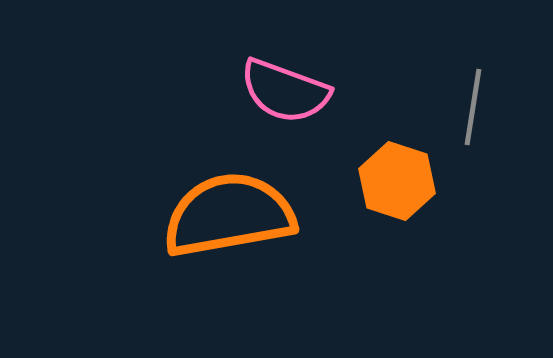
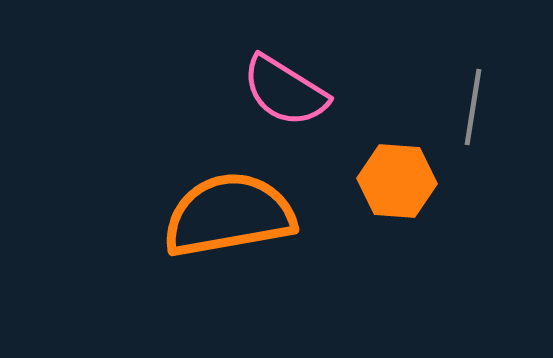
pink semicircle: rotated 12 degrees clockwise
orange hexagon: rotated 14 degrees counterclockwise
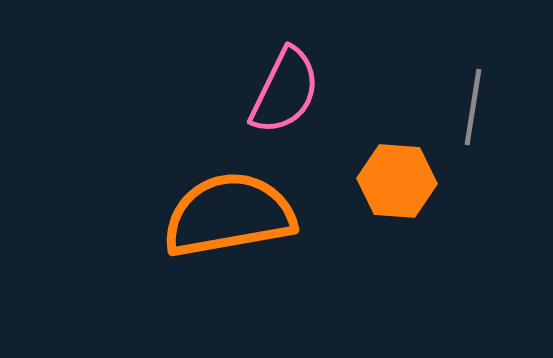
pink semicircle: rotated 96 degrees counterclockwise
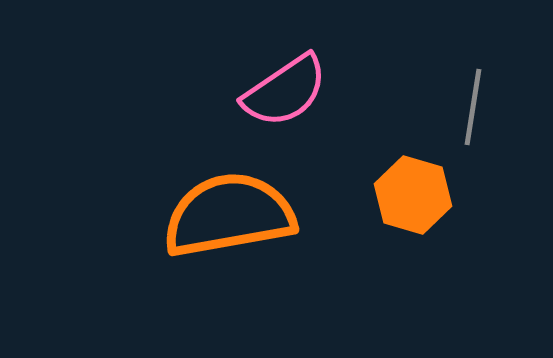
pink semicircle: rotated 30 degrees clockwise
orange hexagon: moved 16 px right, 14 px down; rotated 12 degrees clockwise
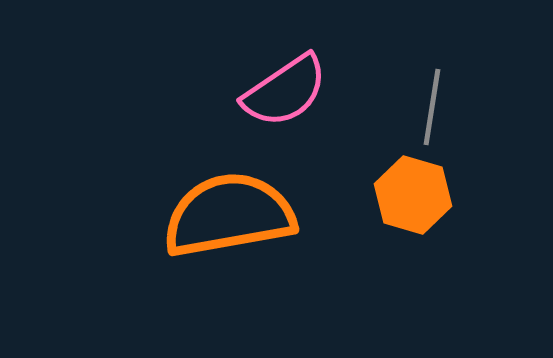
gray line: moved 41 px left
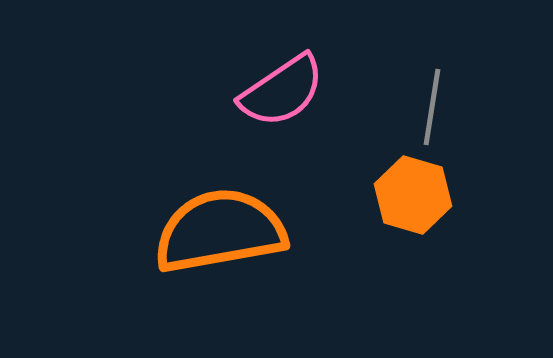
pink semicircle: moved 3 px left
orange semicircle: moved 9 px left, 16 px down
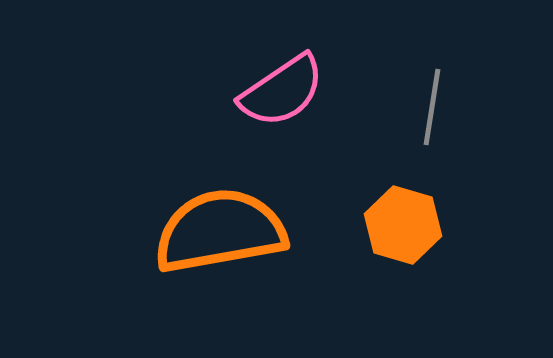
orange hexagon: moved 10 px left, 30 px down
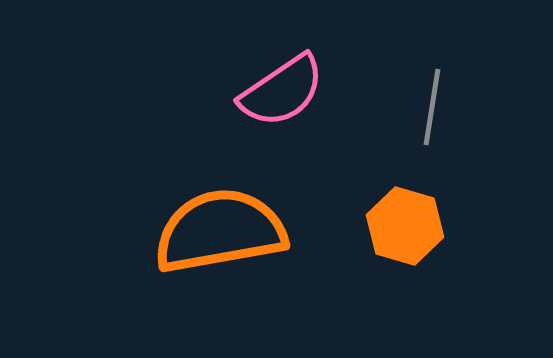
orange hexagon: moved 2 px right, 1 px down
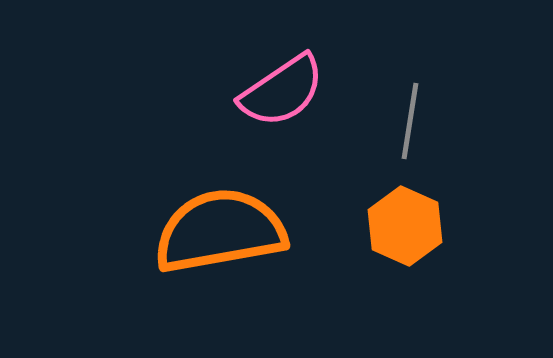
gray line: moved 22 px left, 14 px down
orange hexagon: rotated 8 degrees clockwise
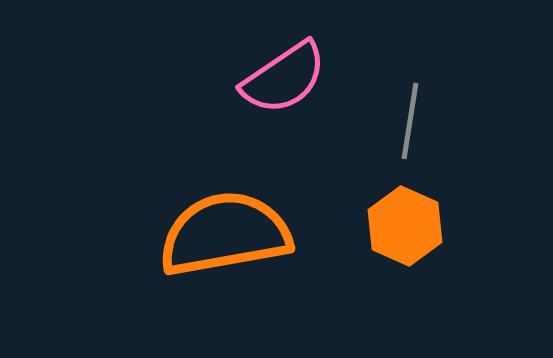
pink semicircle: moved 2 px right, 13 px up
orange semicircle: moved 5 px right, 3 px down
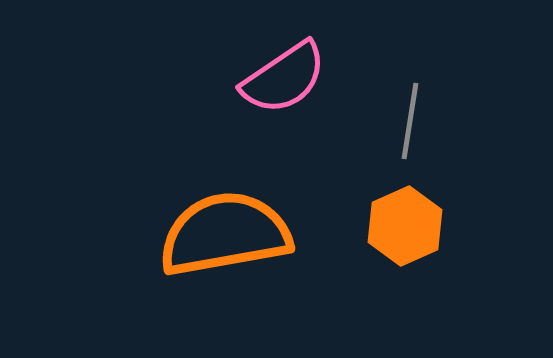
orange hexagon: rotated 12 degrees clockwise
